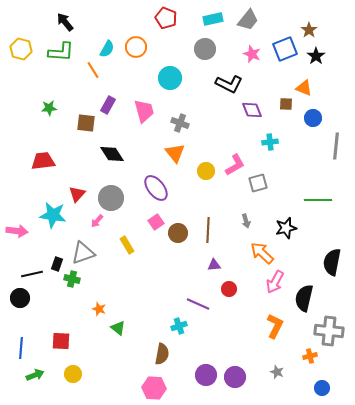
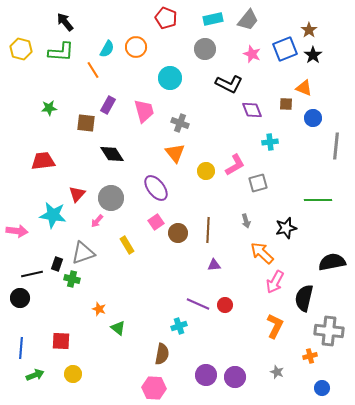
black star at (316, 56): moved 3 px left, 1 px up
black semicircle at (332, 262): rotated 68 degrees clockwise
red circle at (229, 289): moved 4 px left, 16 px down
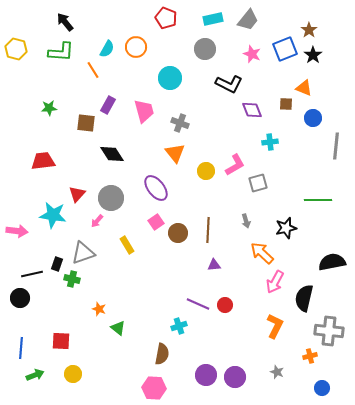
yellow hexagon at (21, 49): moved 5 px left
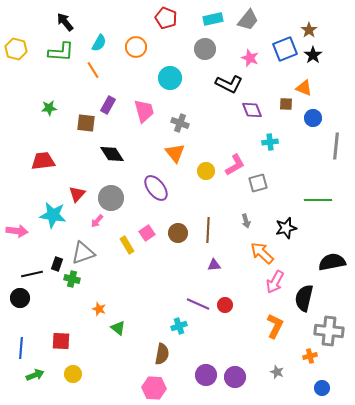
cyan semicircle at (107, 49): moved 8 px left, 6 px up
pink star at (252, 54): moved 2 px left, 4 px down
pink square at (156, 222): moved 9 px left, 11 px down
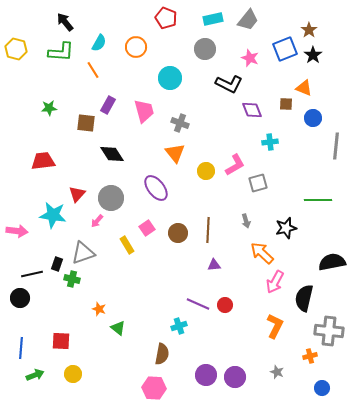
pink square at (147, 233): moved 5 px up
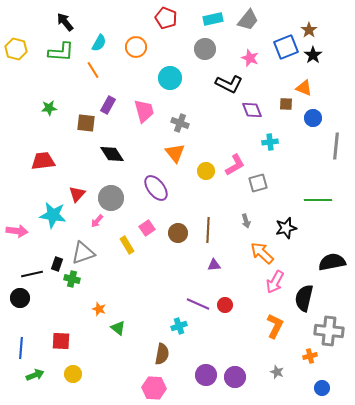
blue square at (285, 49): moved 1 px right, 2 px up
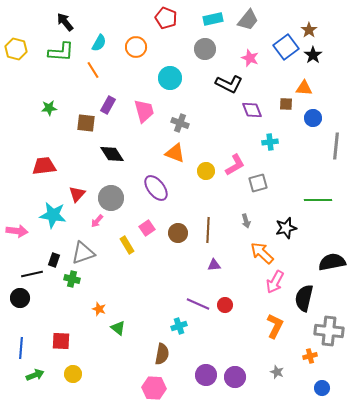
blue square at (286, 47): rotated 15 degrees counterclockwise
orange triangle at (304, 88): rotated 18 degrees counterclockwise
orange triangle at (175, 153): rotated 30 degrees counterclockwise
red trapezoid at (43, 161): moved 1 px right, 5 px down
black rectangle at (57, 264): moved 3 px left, 4 px up
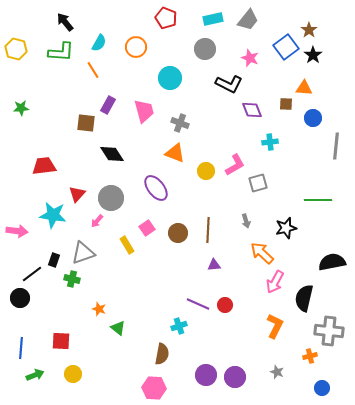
green star at (49, 108): moved 28 px left
black line at (32, 274): rotated 25 degrees counterclockwise
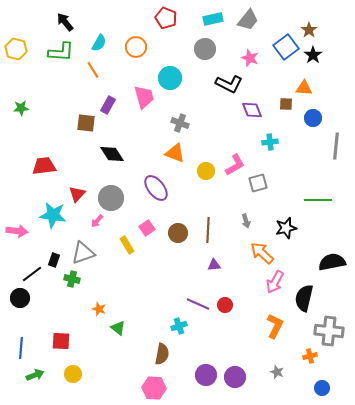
pink trapezoid at (144, 111): moved 14 px up
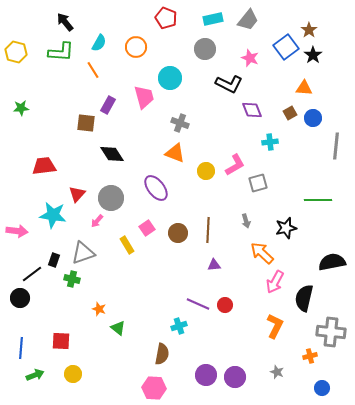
yellow hexagon at (16, 49): moved 3 px down
brown square at (286, 104): moved 4 px right, 9 px down; rotated 32 degrees counterclockwise
gray cross at (329, 331): moved 2 px right, 1 px down
